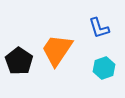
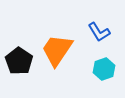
blue L-shape: moved 4 px down; rotated 15 degrees counterclockwise
cyan hexagon: moved 1 px down
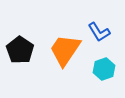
orange trapezoid: moved 8 px right
black pentagon: moved 1 px right, 11 px up
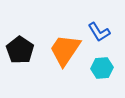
cyan hexagon: moved 2 px left, 1 px up; rotated 15 degrees clockwise
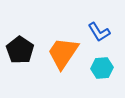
orange trapezoid: moved 2 px left, 3 px down
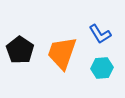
blue L-shape: moved 1 px right, 2 px down
orange trapezoid: moved 1 px left; rotated 15 degrees counterclockwise
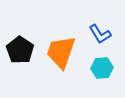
orange trapezoid: moved 1 px left, 1 px up
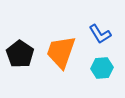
black pentagon: moved 4 px down
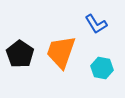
blue L-shape: moved 4 px left, 10 px up
cyan hexagon: rotated 15 degrees clockwise
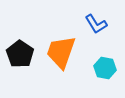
cyan hexagon: moved 3 px right
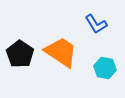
orange trapezoid: rotated 105 degrees clockwise
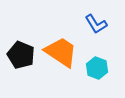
black pentagon: moved 1 px right, 1 px down; rotated 12 degrees counterclockwise
cyan hexagon: moved 8 px left; rotated 10 degrees clockwise
